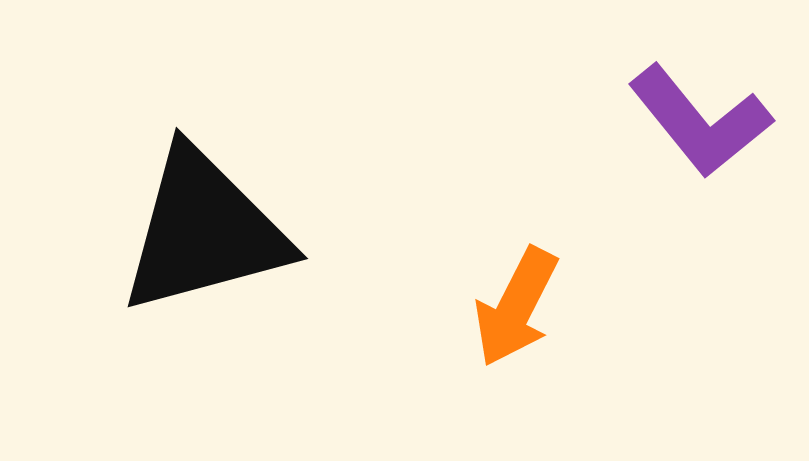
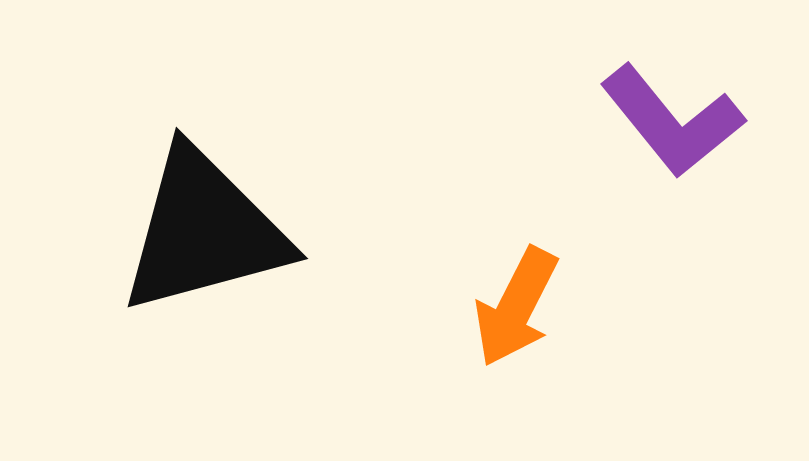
purple L-shape: moved 28 px left
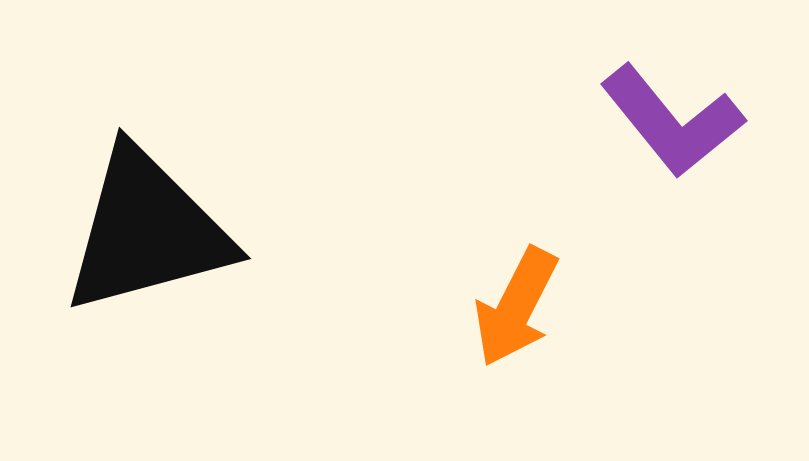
black triangle: moved 57 px left
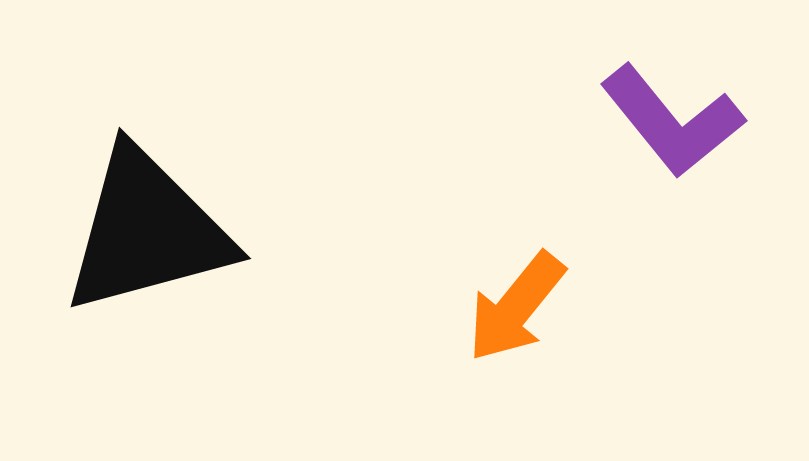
orange arrow: rotated 12 degrees clockwise
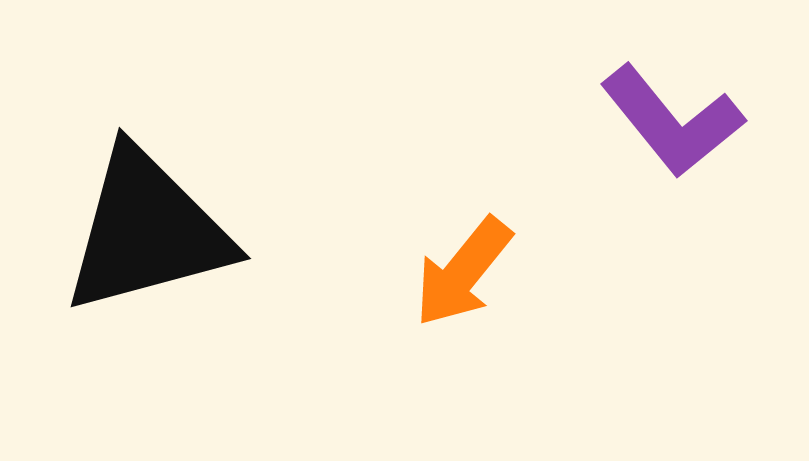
orange arrow: moved 53 px left, 35 px up
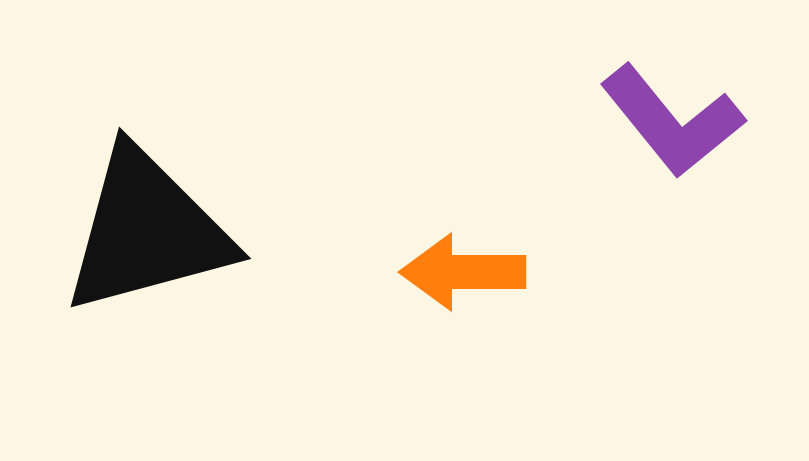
orange arrow: rotated 51 degrees clockwise
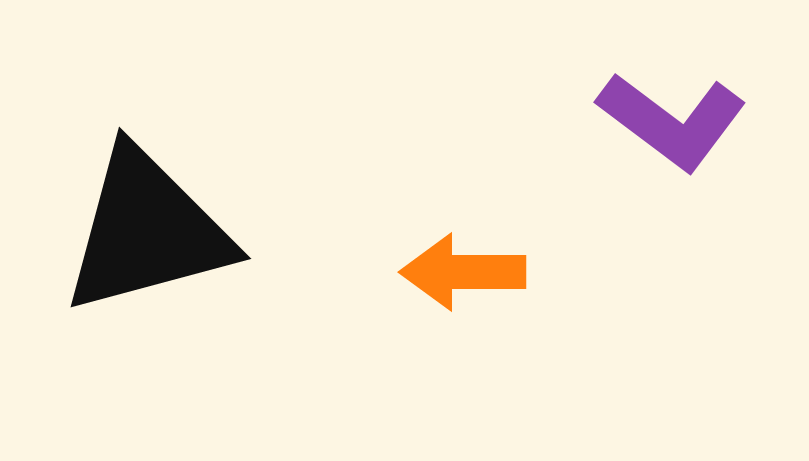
purple L-shape: rotated 14 degrees counterclockwise
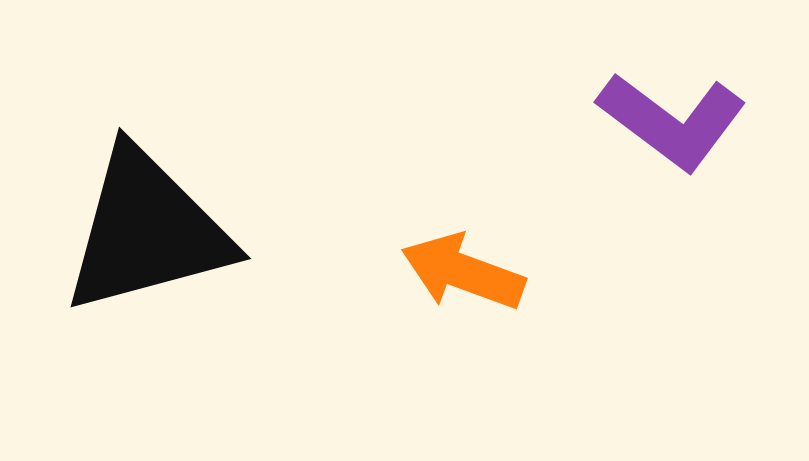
orange arrow: rotated 20 degrees clockwise
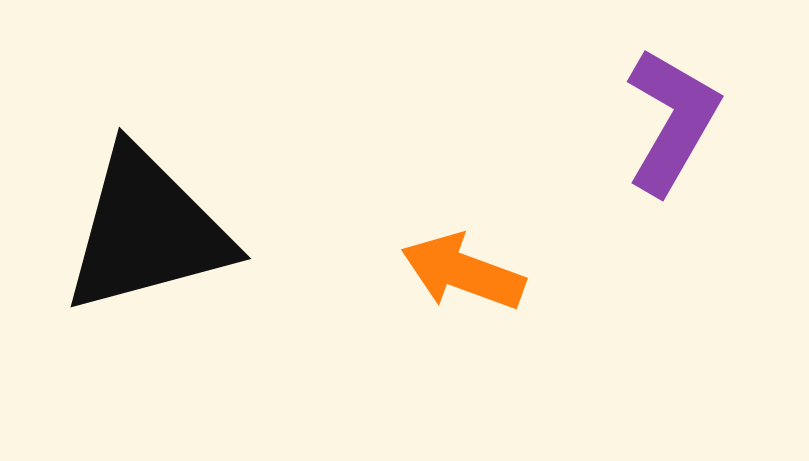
purple L-shape: rotated 97 degrees counterclockwise
